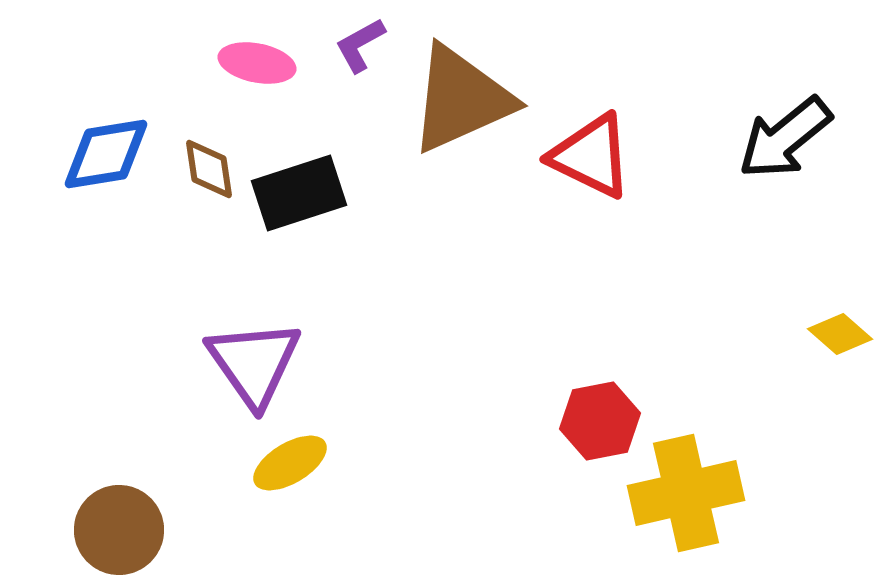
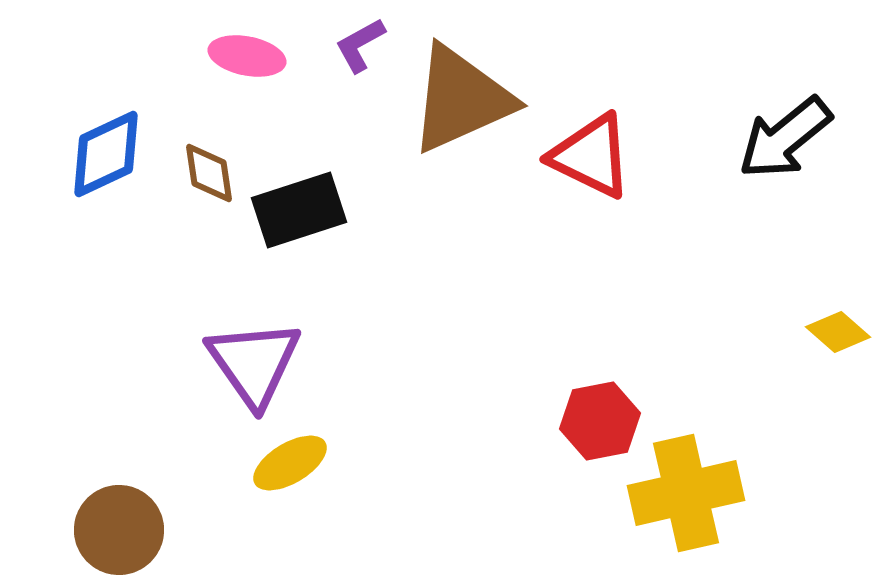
pink ellipse: moved 10 px left, 7 px up
blue diamond: rotated 16 degrees counterclockwise
brown diamond: moved 4 px down
black rectangle: moved 17 px down
yellow diamond: moved 2 px left, 2 px up
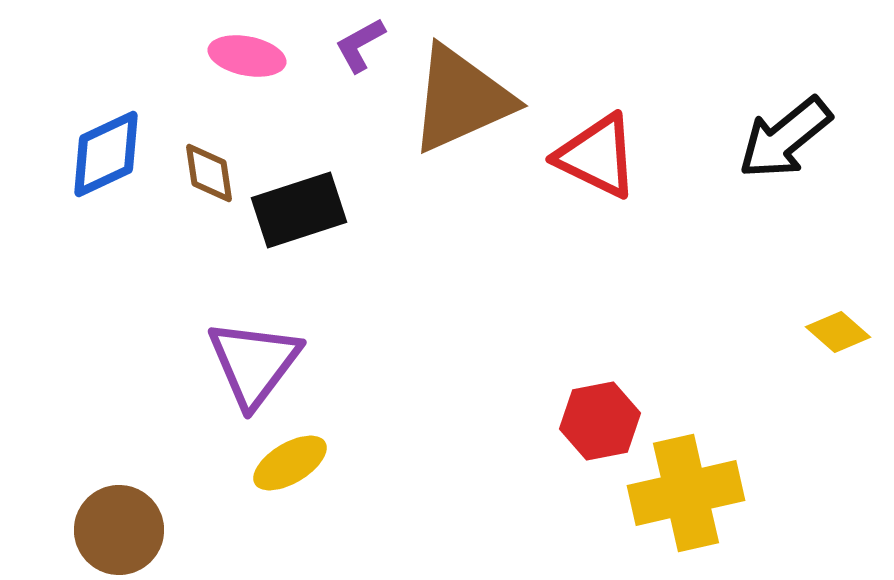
red triangle: moved 6 px right
purple triangle: rotated 12 degrees clockwise
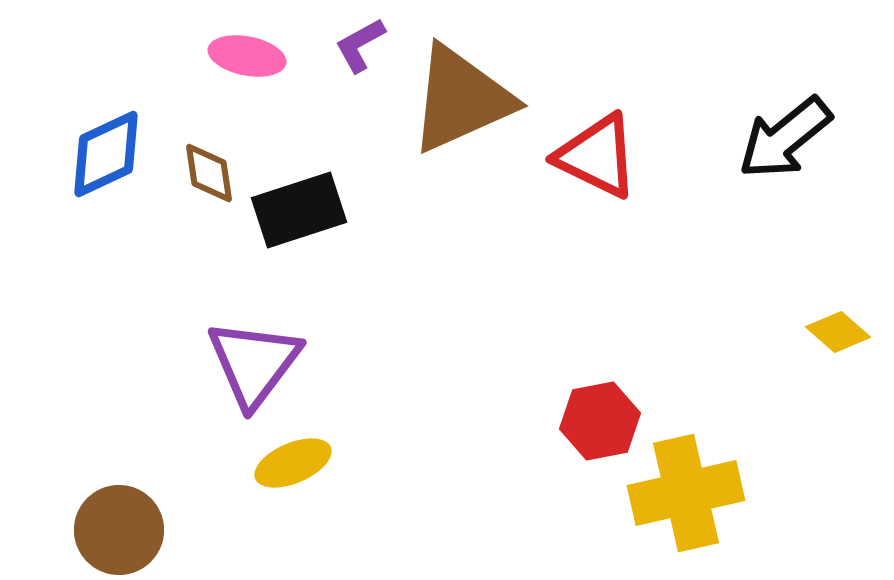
yellow ellipse: moved 3 px right; rotated 8 degrees clockwise
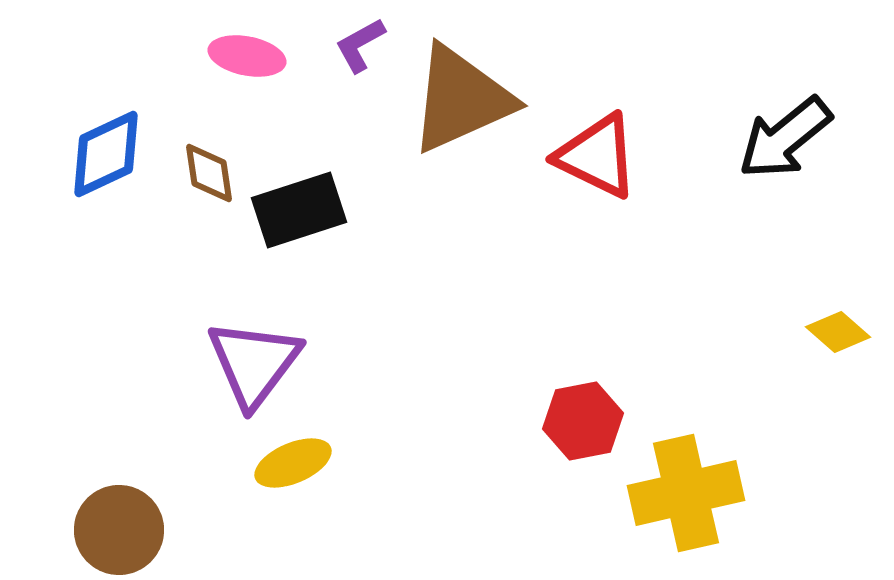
red hexagon: moved 17 px left
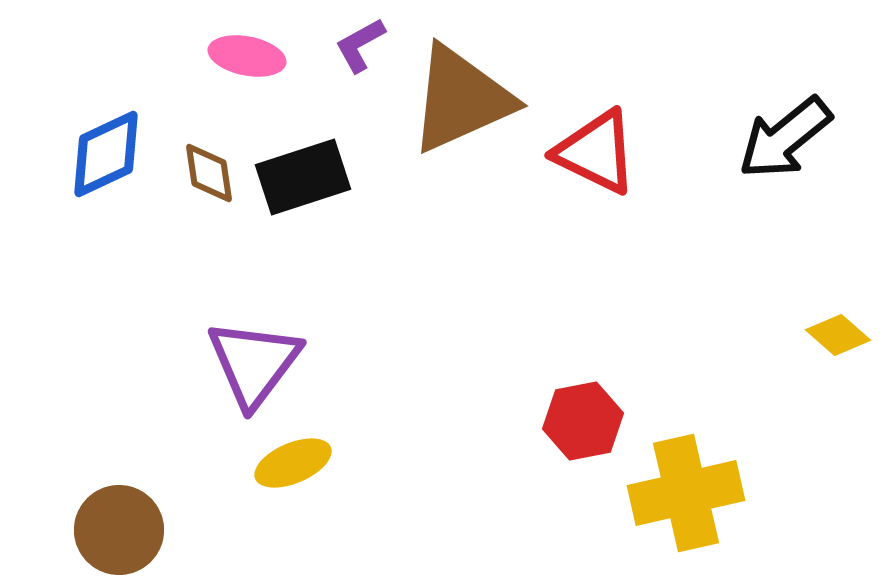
red triangle: moved 1 px left, 4 px up
black rectangle: moved 4 px right, 33 px up
yellow diamond: moved 3 px down
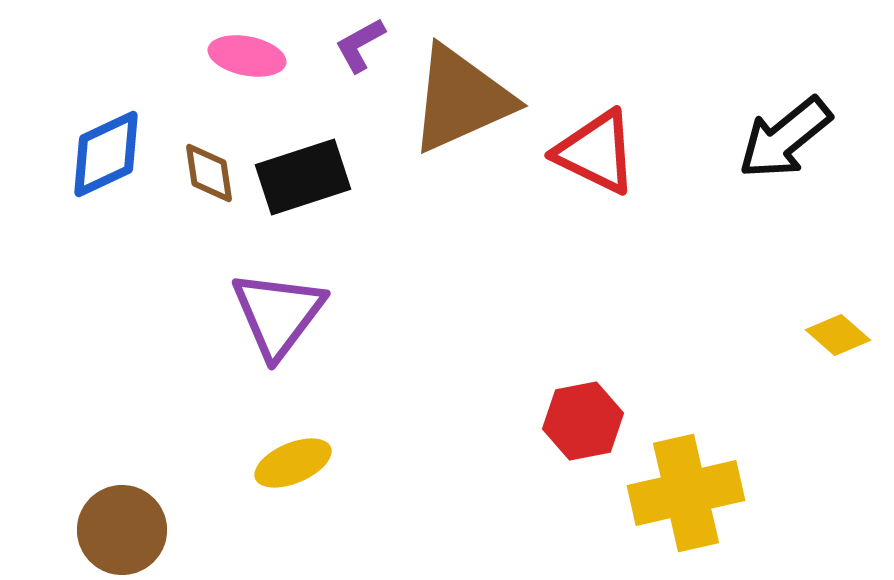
purple triangle: moved 24 px right, 49 px up
brown circle: moved 3 px right
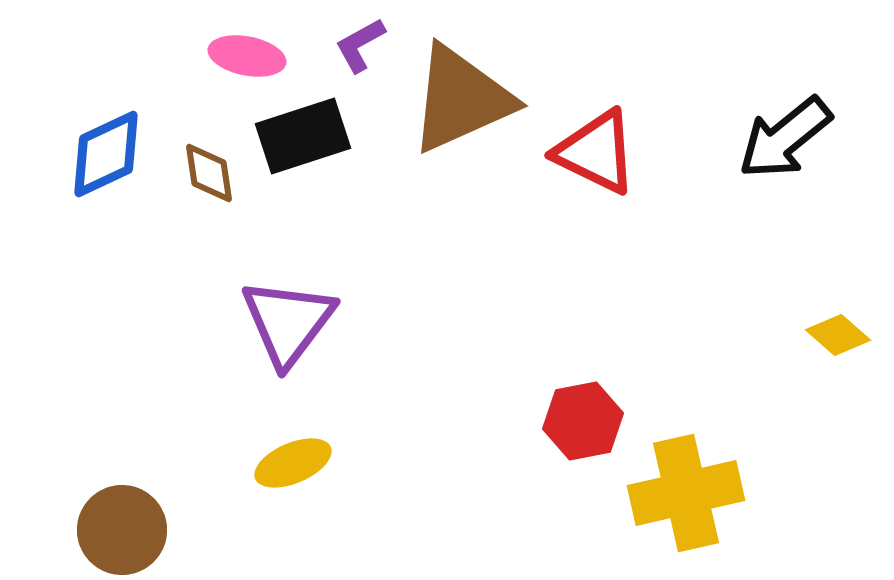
black rectangle: moved 41 px up
purple triangle: moved 10 px right, 8 px down
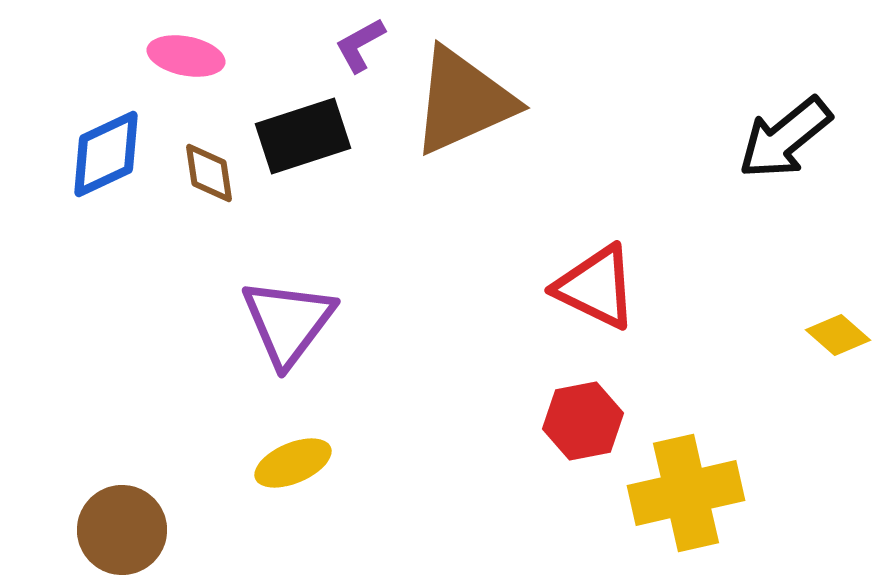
pink ellipse: moved 61 px left
brown triangle: moved 2 px right, 2 px down
red triangle: moved 135 px down
